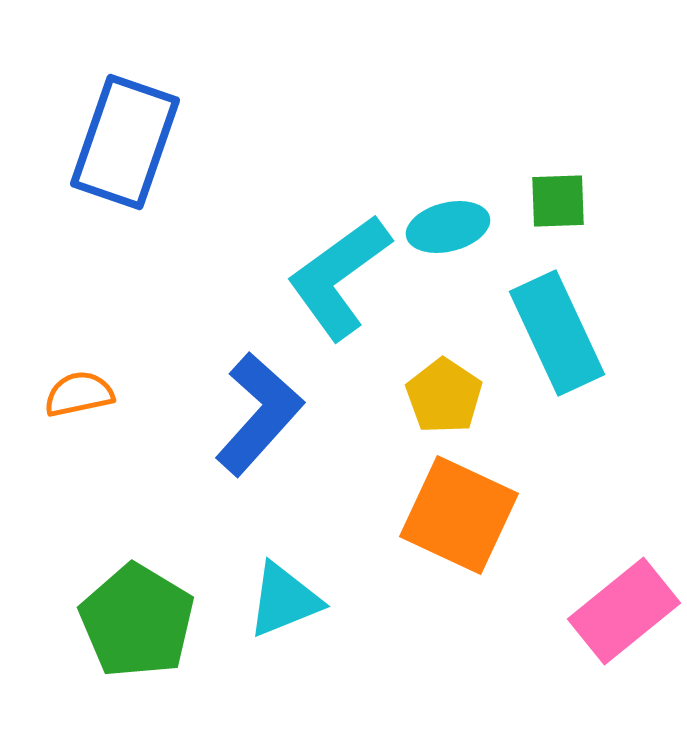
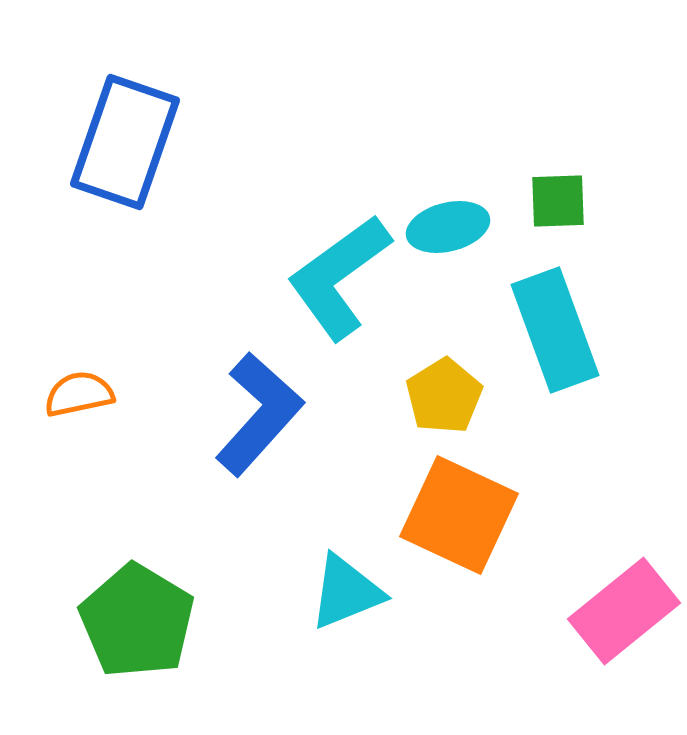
cyan rectangle: moved 2 px left, 3 px up; rotated 5 degrees clockwise
yellow pentagon: rotated 6 degrees clockwise
cyan triangle: moved 62 px right, 8 px up
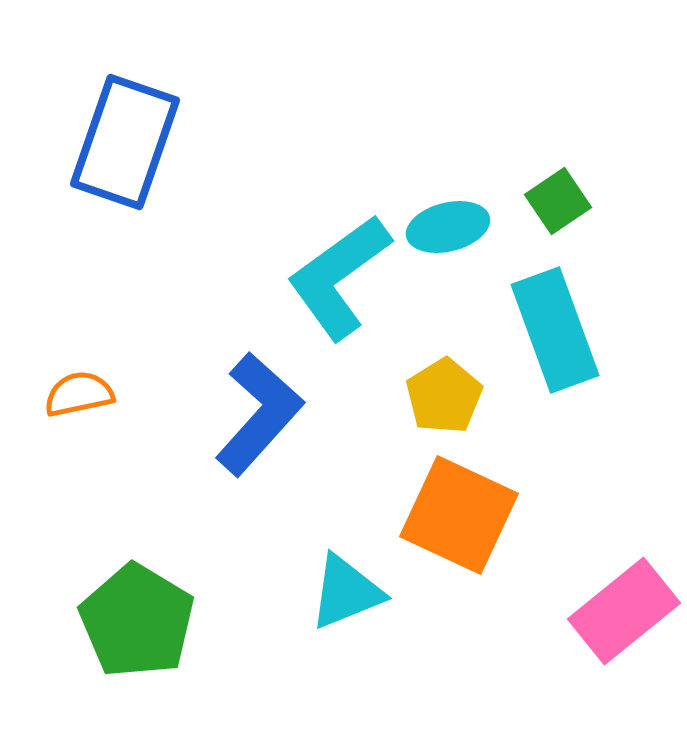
green square: rotated 32 degrees counterclockwise
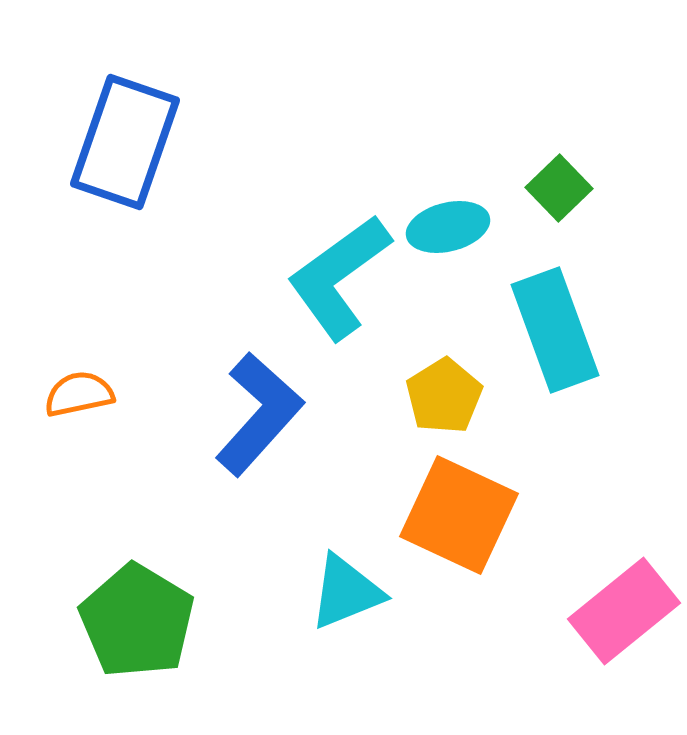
green square: moved 1 px right, 13 px up; rotated 10 degrees counterclockwise
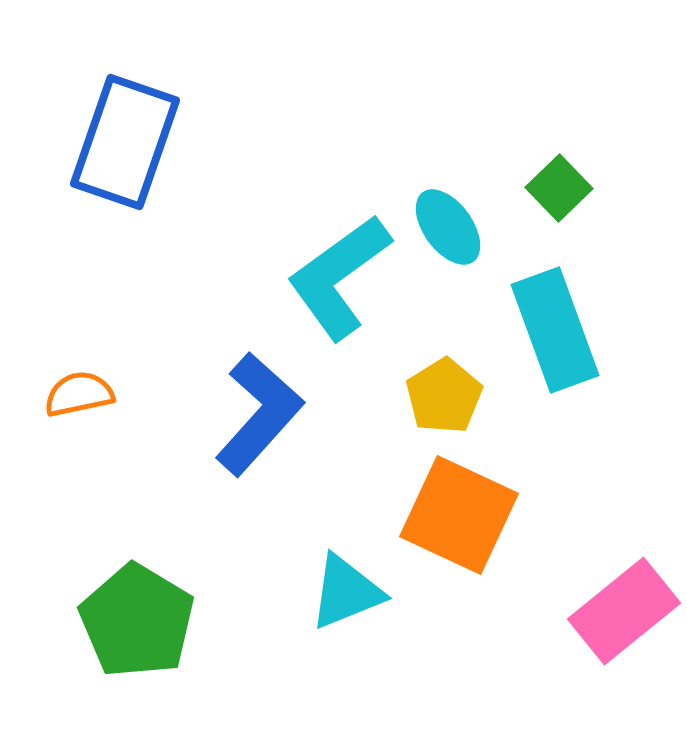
cyan ellipse: rotated 68 degrees clockwise
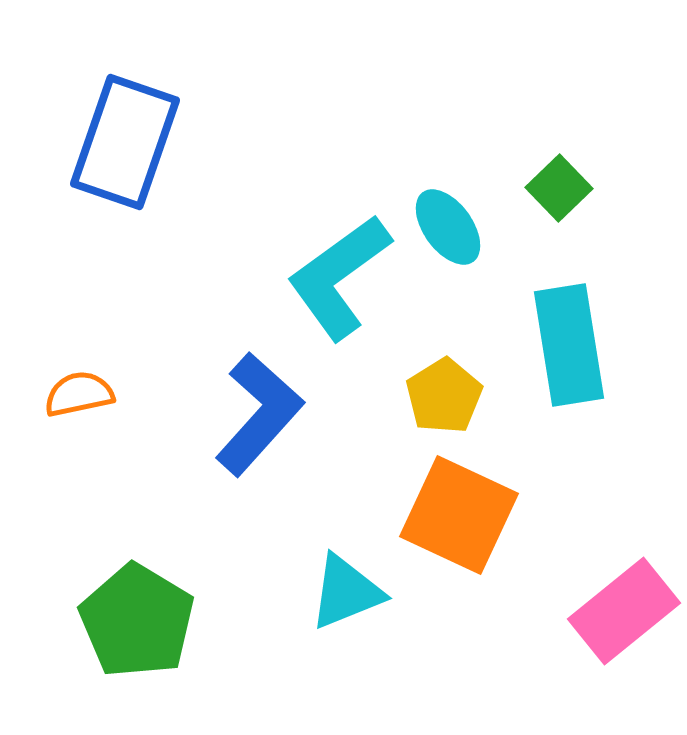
cyan rectangle: moved 14 px right, 15 px down; rotated 11 degrees clockwise
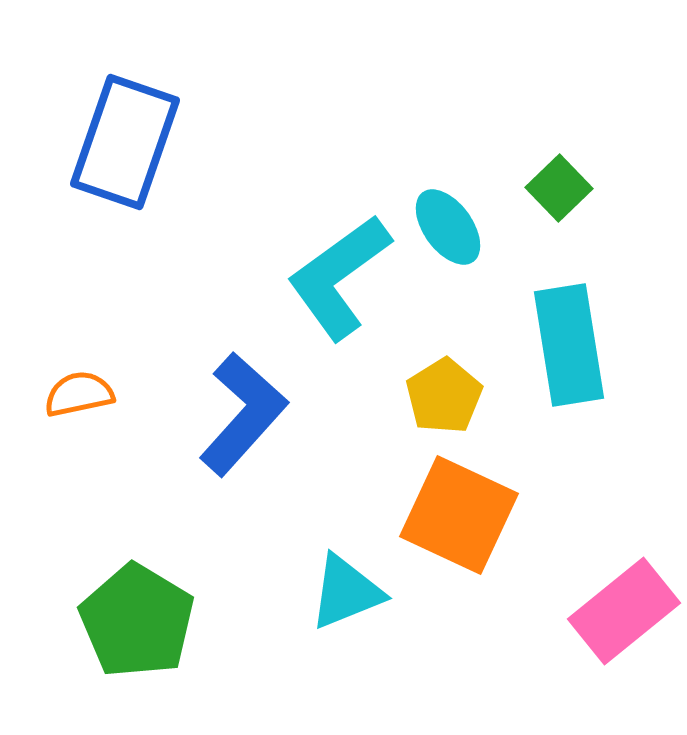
blue L-shape: moved 16 px left
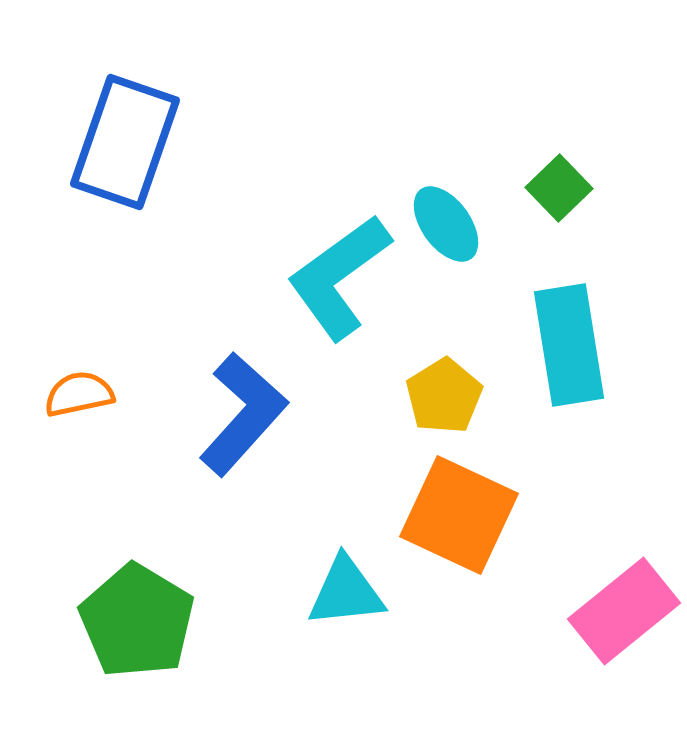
cyan ellipse: moved 2 px left, 3 px up
cyan triangle: rotated 16 degrees clockwise
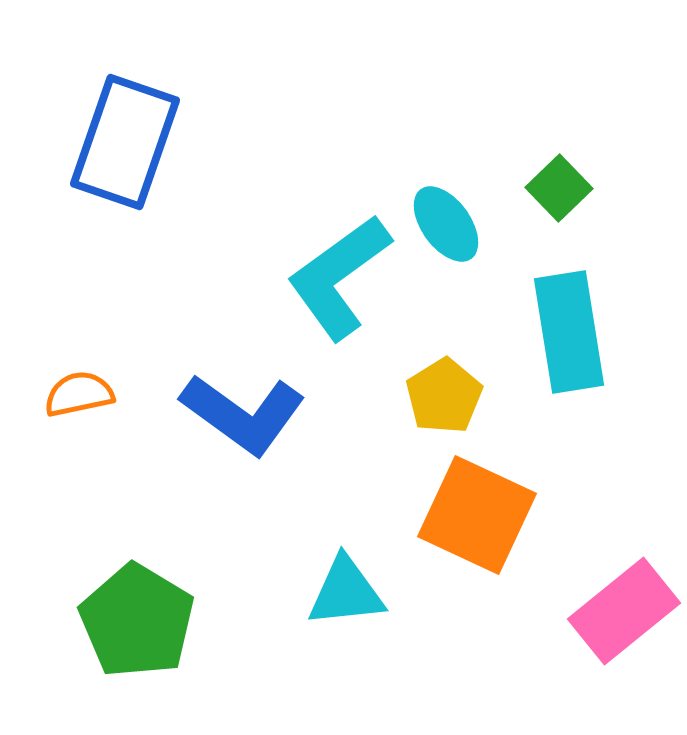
cyan rectangle: moved 13 px up
blue L-shape: rotated 84 degrees clockwise
orange square: moved 18 px right
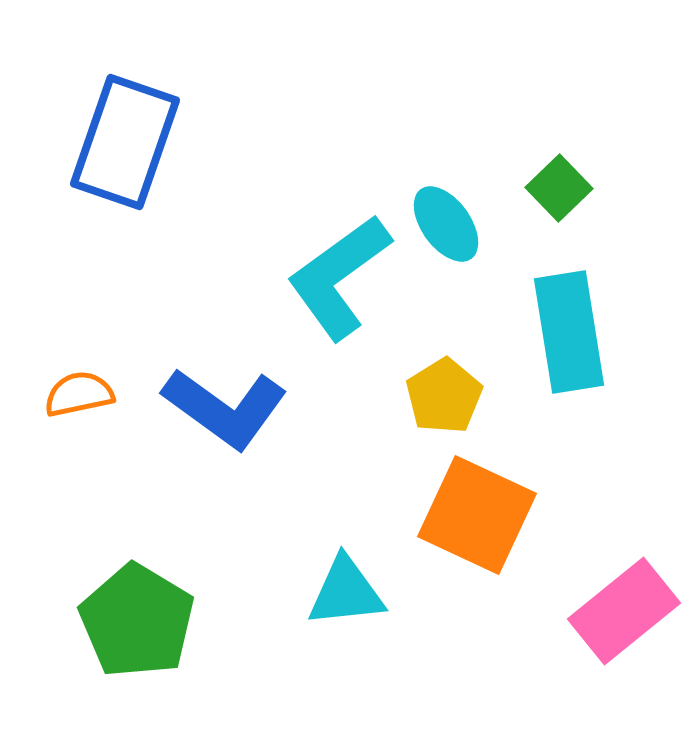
blue L-shape: moved 18 px left, 6 px up
